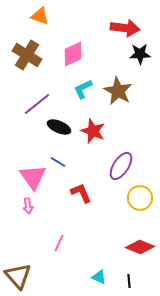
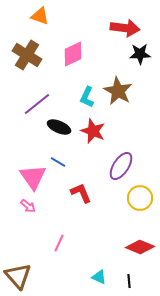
cyan L-shape: moved 4 px right, 8 px down; rotated 40 degrees counterclockwise
pink arrow: rotated 42 degrees counterclockwise
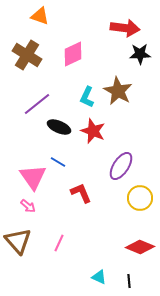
brown triangle: moved 35 px up
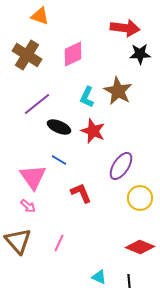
blue line: moved 1 px right, 2 px up
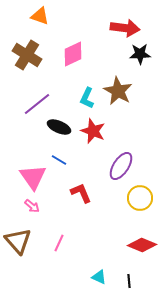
cyan L-shape: moved 1 px down
pink arrow: moved 4 px right
red diamond: moved 2 px right, 2 px up
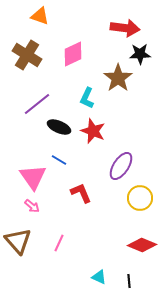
brown star: moved 13 px up; rotated 8 degrees clockwise
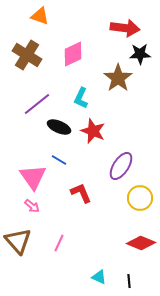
cyan L-shape: moved 6 px left
red diamond: moved 1 px left, 2 px up
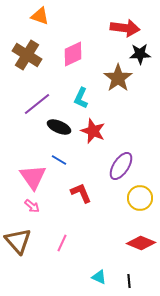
pink line: moved 3 px right
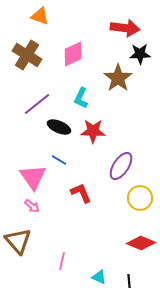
red star: rotated 20 degrees counterclockwise
pink line: moved 18 px down; rotated 12 degrees counterclockwise
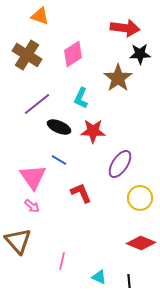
pink diamond: rotated 8 degrees counterclockwise
purple ellipse: moved 1 px left, 2 px up
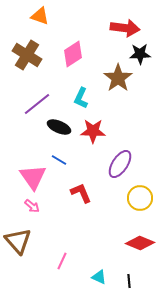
red diamond: moved 1 px left
pink line: rotated 12 degrees clockwise
